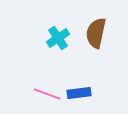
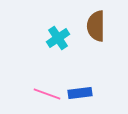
brown semicircle: moved 7 px up; rotated 12 degrees counterclockwise
blue rectangle: moved 1 px right
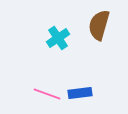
brown semicircle: moved 3 px right, 1 px up; rotated 16 degrees clockwise
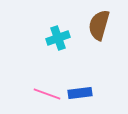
cyan cross: rotated 15 degrees clockwise
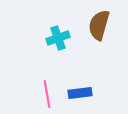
pink line: rotated 60 degrees clockwise
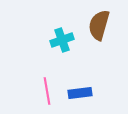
cyan cross: moved 4 px right, 2 px down
pink line: moved 3 px up
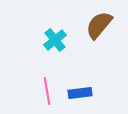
brown semicircle: rotated 24 degrees clockwise
cyan cross: moved 7 px left; rotated 20 degrees counterclockwise
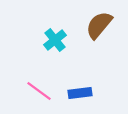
pink line: moved 8 px left; rotated 44 degrees counterclockwise
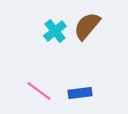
brown semicircle: moved 12 px left, 1 px down
cyan cross: moved 9 px up
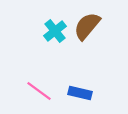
blue rectangle: rotated 20 degrees clockwise
